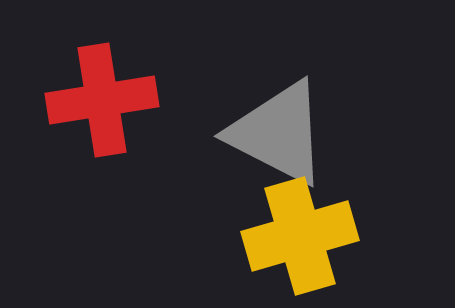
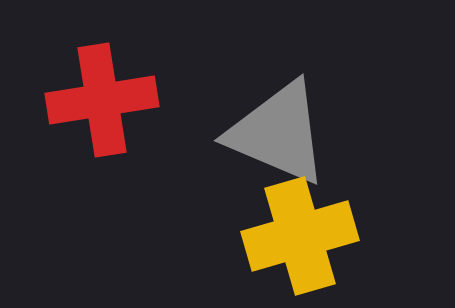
gray triangle: rotated 4 degrees counterclockwise
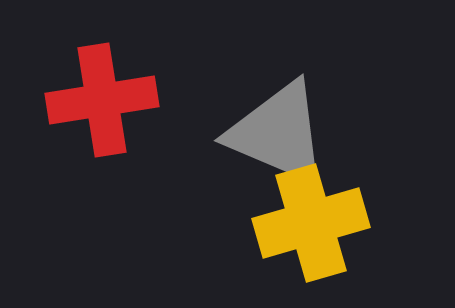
yellow cross: moved 11 px right, 13 px up
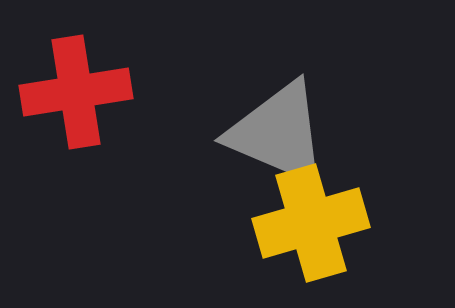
red cross: moved 26 px left, 8 px up
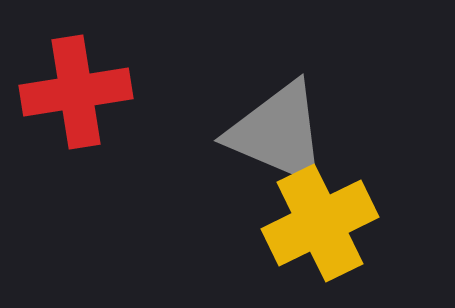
yellow cross: moved 9 px right; rotated 10 degrees counterclockwise
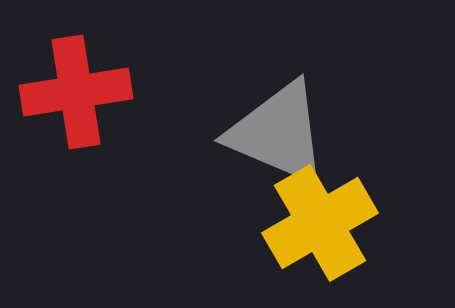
yellow cross: rotated 4 degrees counterclockwise
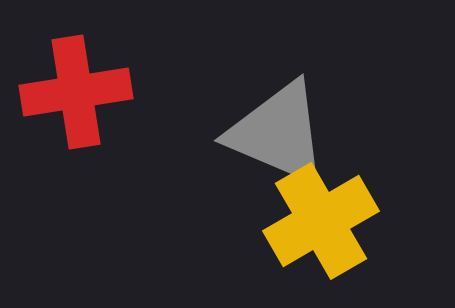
yellow cross: moved 1 px right, 2 px up
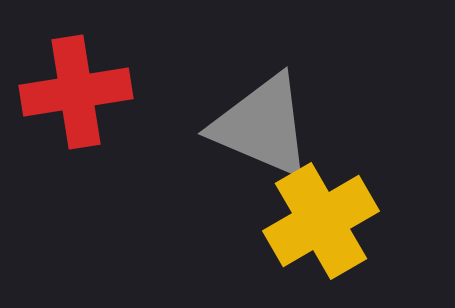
gray triangle: moved 16 px left, 7 px up
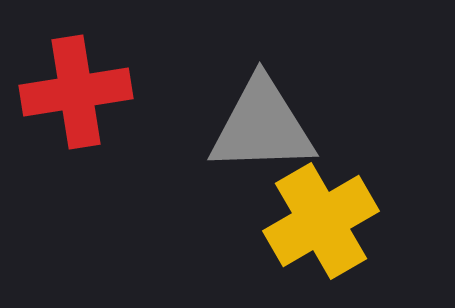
gray triangle: rotated 25 degrees counterclockwise
